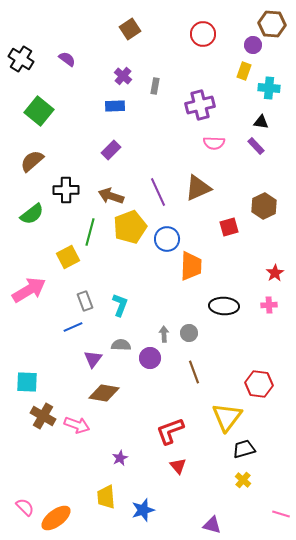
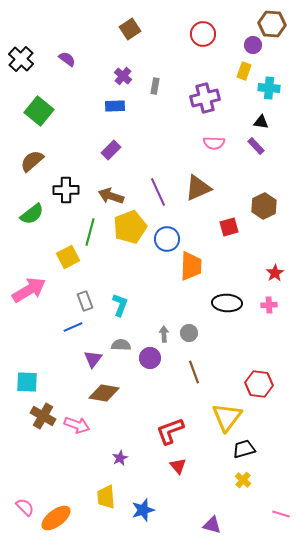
black cross at (21, 59): rotated 10 degrees clockwise
purple cross at (200, 105): moved 5 px right, 7 px up
black ellipse at (224, 306): moved 3 px right, 3 px up
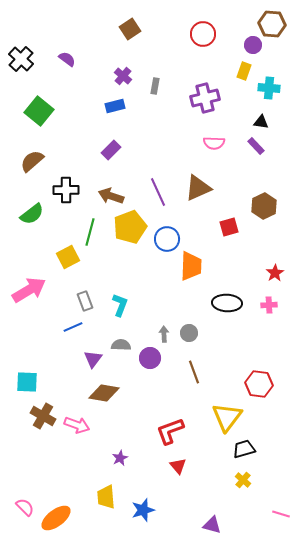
blue rectangle at (115, 106): rotated 12 degrees counterclockwise
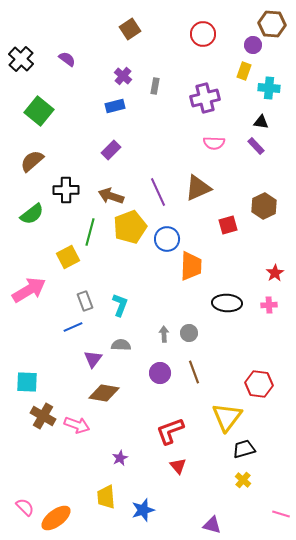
red square at (229, 227): moved 1 px left, 2 px up
purple circle at (150, 358): moved 10 px right, 15 px down
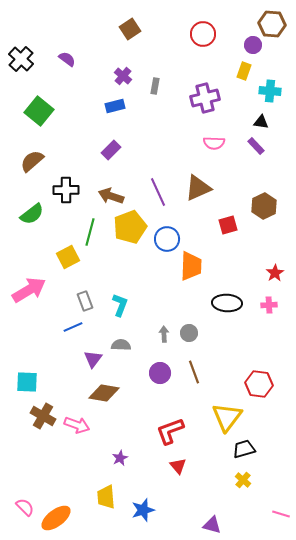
cyan cross at (269, 88): moved 1 px right, 3 px down
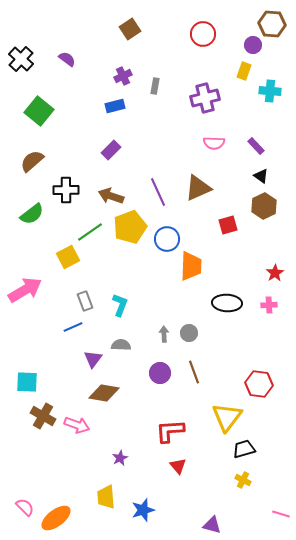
purple cross at (123, 76): rotated 24 degrees clockwise
black triangle at (261, 122): moved 54 px down; rotated 28 degrees clockwise
green line at (90, 232): rotated 40 degrees clockwise
pink arrow at (29, 290): moved 4 px left
red L-shape at (170, 431): rotated 16 degrees clockwise
yellow cross at (243, 480): rotated 14 degrees counterclockwise
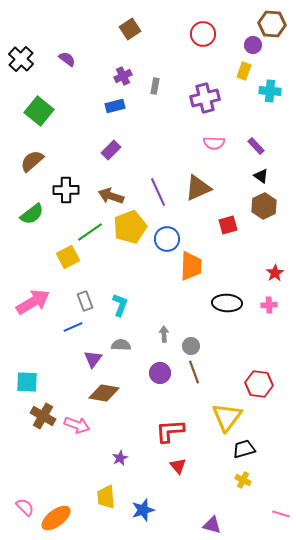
pink arrow at (25, 290): moved 8 px right, 12 px down
gray circle at (189, 333): moved 2 px right, 13 px down
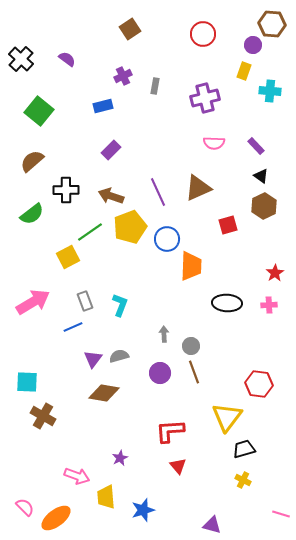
blue rectangle at (115, 106): moved 12 px left
gray semicircle at (121, 345): moved 2 px left, 11 px down; rotated 18 degrees counterclockwise
pink arrow at (77, 425): moved 51 px down
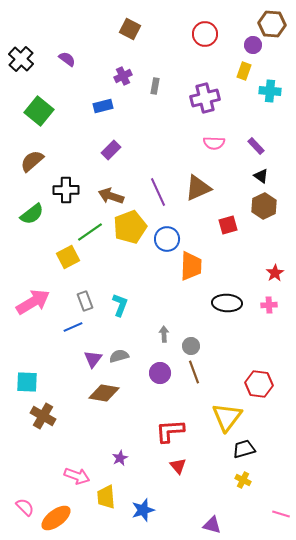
brown square at (130, 29): rotated 30 degrees counterclockwise
red circle at (203, 34): moved 2 px right
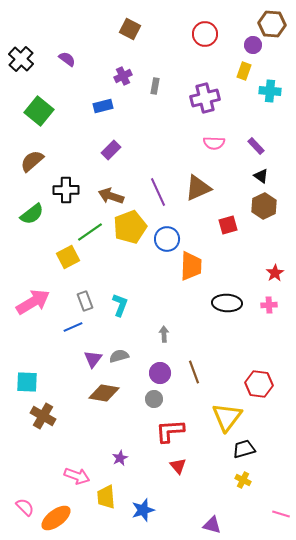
gray circle at (191, 346): moved 37 px left, 53 px down
